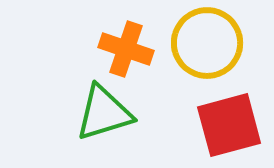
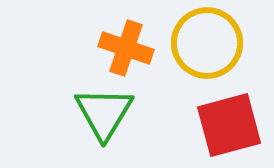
orange cross: moved 1 px up
green triangle: rotated 42 degrees counterclockwise
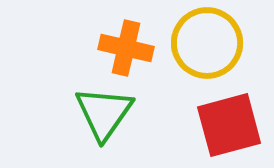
orange cross: rotated 6 degrees counterclockwise
green triangle: rotated 4 degrees clockwise
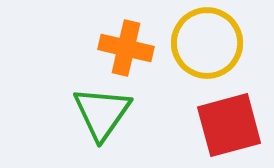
green triangle: moved 2 px left
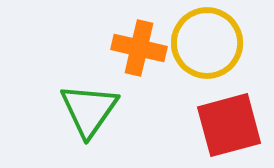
orange cross: moved 13 px right
green triangle: moved 13 px left, 3 px up
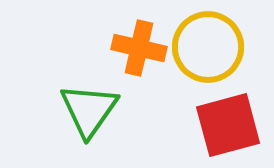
yellow circle: moved 1 px right, 4 px down
red square: moved 1 px left
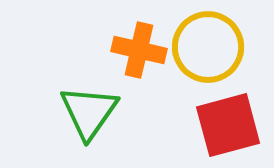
orange cross: moved 2 px down
green triangle: moved 2 px down
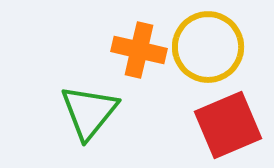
green triangle: rotated 4 degrees clockwise
red square: rotated 8 degrees counterclockwise
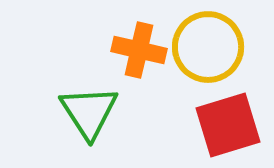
green triangle: rotated 12 degrees counterclockwise
red square: rotated 6 degrees clockwise
